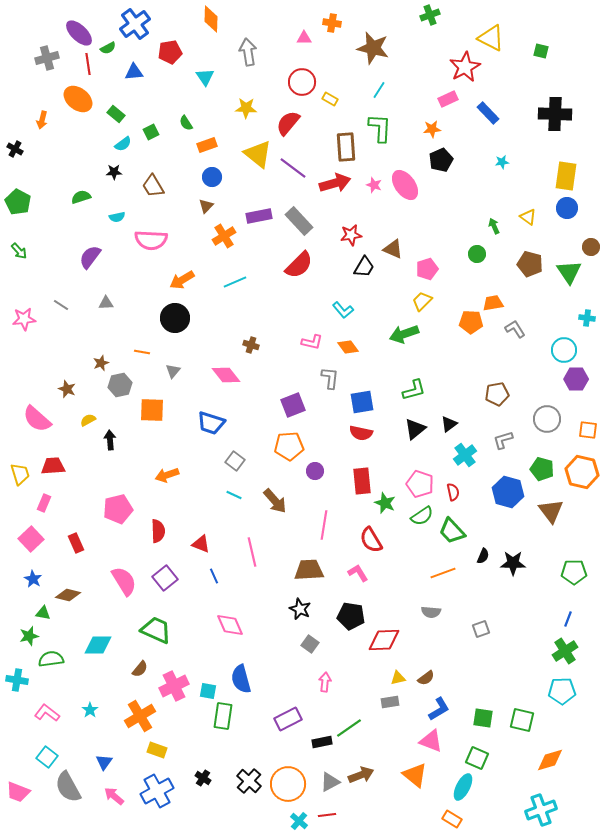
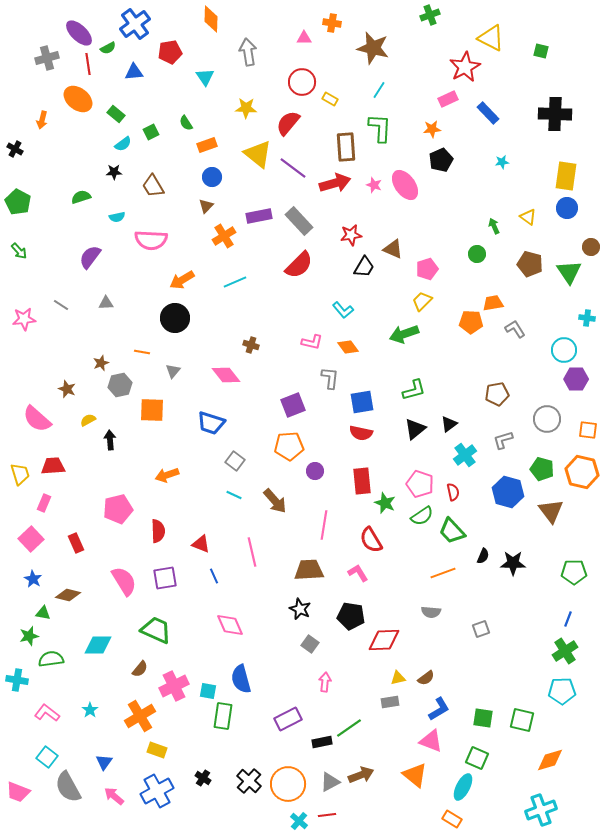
purple square at (165, 578): rotated 30 degrees clockwise
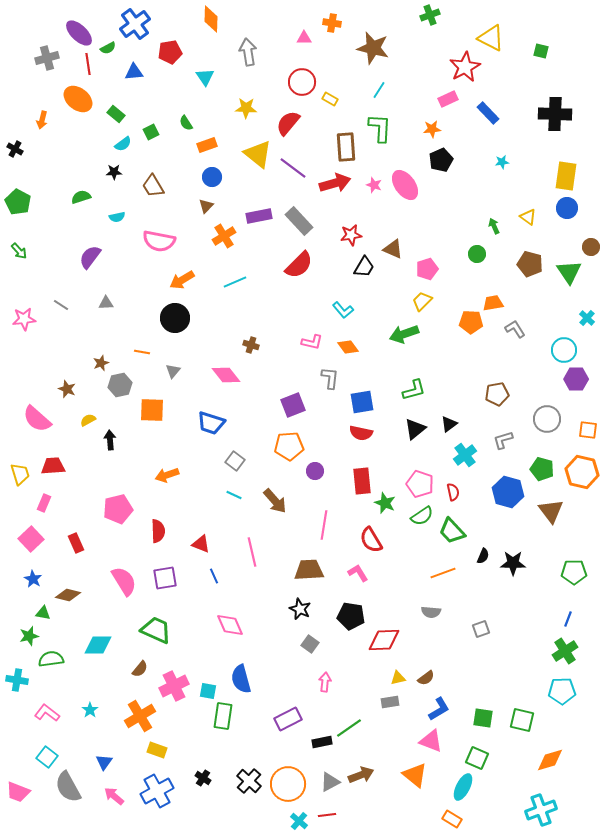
pink semicircle at (151, 240): moved 8 px right, 1 px down; rotated 8 degrees clockwise
cyan cross at (587, 318): rotated 35 degrees clockwise
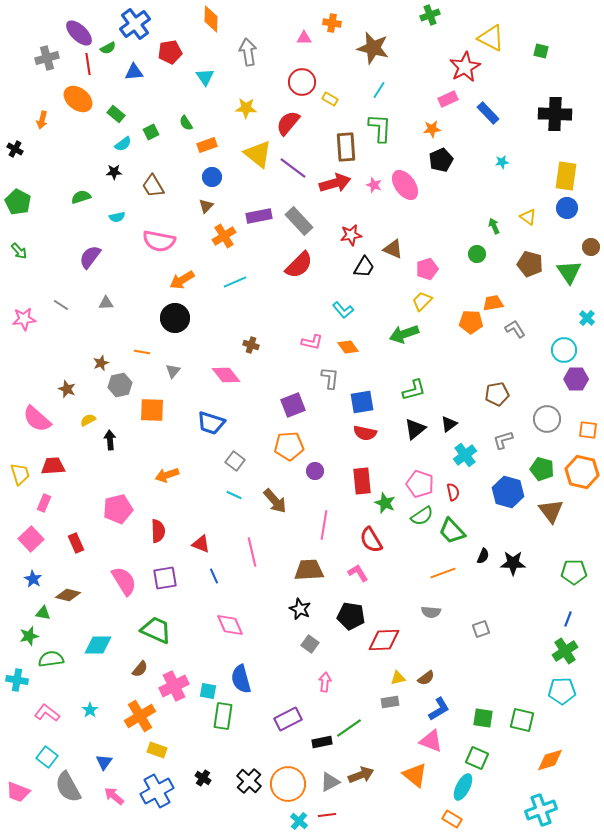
red semicircle at (361, 433): moved 4 px right
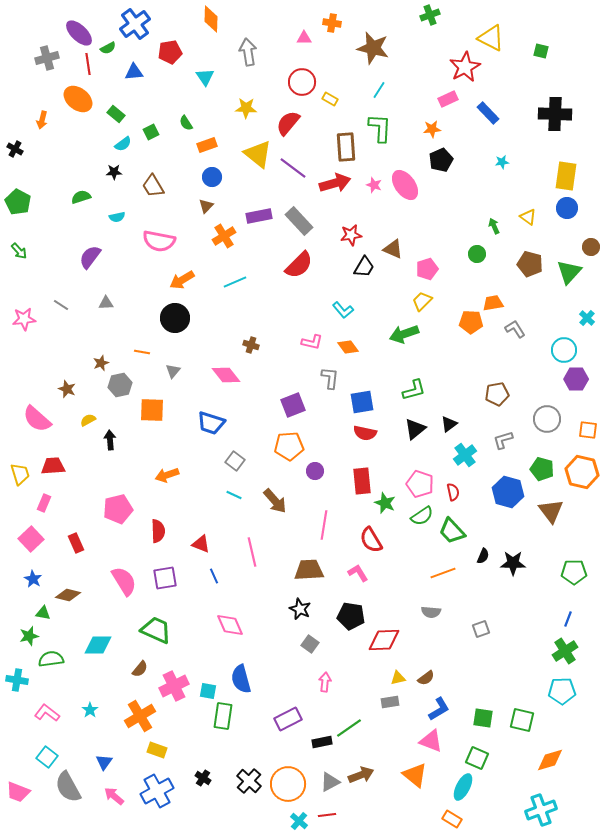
green triangle at (569, 272): rotated 16 degrees clockwise
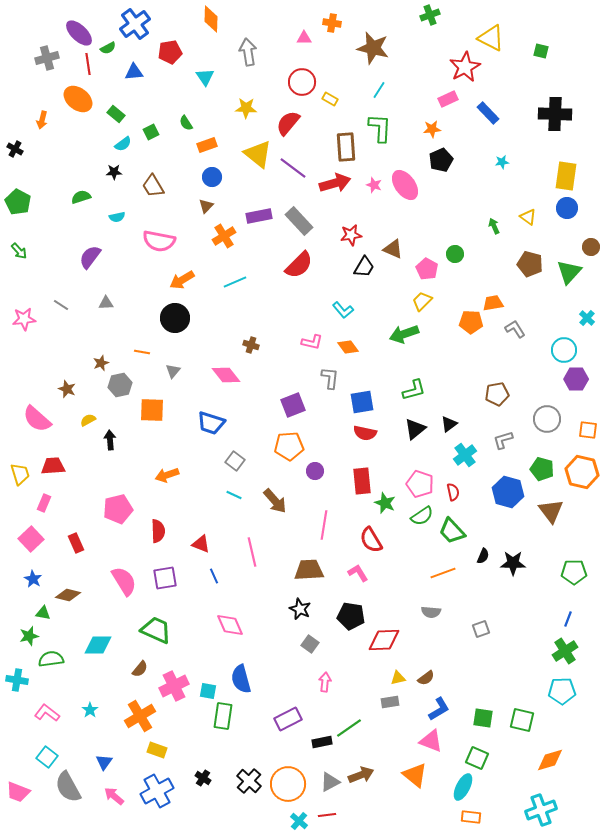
green circle at (477, 254): moved 22 px left
pink pentagon at (427, 269): rotated 25 degrees counterclockwise
orange rectangle at (452, 819): moved 19 px right, 2 px up; rotated 24 degrees counterclockwise
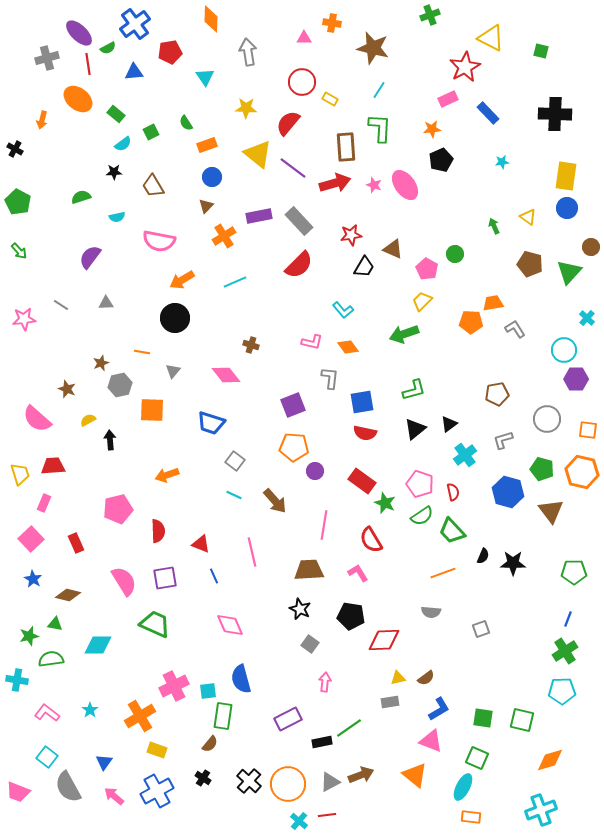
orange pentagon at (289, 446): moved 5 px right, 1 px down; rotated 8 degrees clockwise
red rectangle at (362, 481): rotated 48 degrees counterclockwise
green triangle at (43, 613): moved 12 px right, 11 px down
green trapezoid at (156, 630): moved 1 px left, 6 px up
brown semicircle at (140, 669): moved 70 px right, 75 px down
cyan square at (208, 691): rotated 18 degrees counterclockwise
